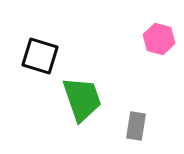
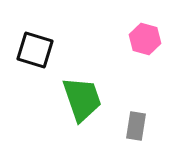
pink hexagon: moved 14 px left
black square: moved 5 px left, 6 px up
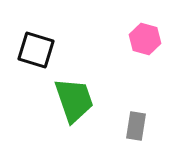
black square: moved 1 px right
green trapezoid: moved 8 px left, 1 px down
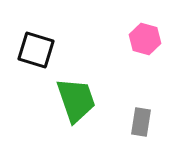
green trapezoid: moved 2 px right
gray rectangle: moved 5 px right, 4 px up
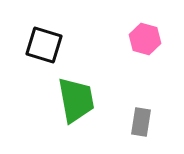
black square: moved 8 px right, 5 px up
green trapezoid: rotated 9 degrees clockwise
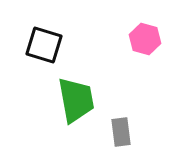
gray rectangle: moved 20 px left, 10 px down; rotated 16 degrees counterclockwise
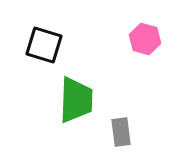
green trapezoid: rotated 12 degrees clockwise
